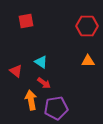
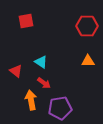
purple pentagon: moved 4 px right
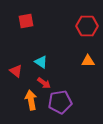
purple pentagon: moved 6 px up
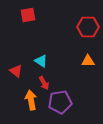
red square: moved 2 px right, 6 px up
red hexagon: moved 1 px right, 1 px down
cyan triangle: moved 1 px up
red arrow: rotated 24 degrees clockwise
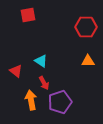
red hexagon: moved 2 px left
purple pentagon: rotated 10 degrees counterclockwise
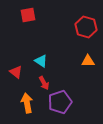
red hexagon: rotated 15 degrees clockwise
red triangle: moved 1 px down
orange arrow: moved 4 px left, 3 px down
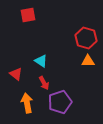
red hexagon: moved 11 px down
red triangle: moved 2 px down
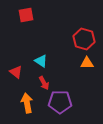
red square: moved 2 px left
red hexagon: moved 2 px left, 1 px down
orange triangle: moved 1 px left, 2 px down
red triangle: moved 2 px up
purple pentagon: rotated 20 degrees clockwise
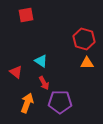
orange arrow: rotated 30 degrees clockwise
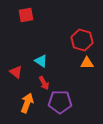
red hexagon: moved 2 px left, 1 px down
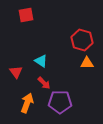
red triangle: rotated 16 degrees clockwise
red arrow: rotated 16 degrees counterclockwise
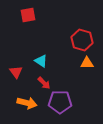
red square: moved 2 px right
orange arrow: rotated 84 degrees clockwise
